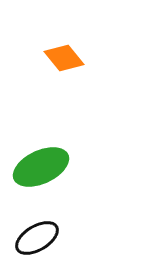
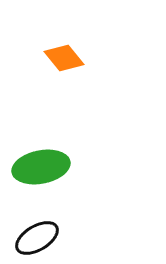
green ellipse: rotated 14 degrees clockwise
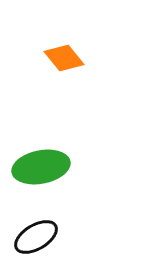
black ellipse: moved 1 px left, 1 px up
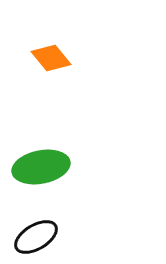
orange diamond: moved 13 px left
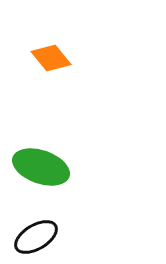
green ellipse: rotated 30 degrees clockwise
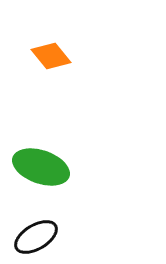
orange diamond: moved 2 px up
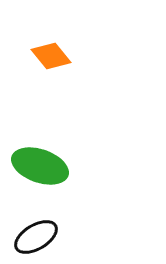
green ellipse: moved 1 px left, 1 px up
